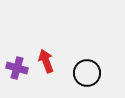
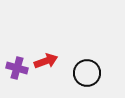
red arrow: rotated 90 degrees clockwise
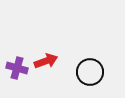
black circle: moved 3 px right, 1 px up
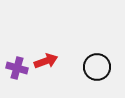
black circle: moved 7 px right, 5 px up
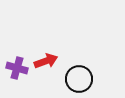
black circle: moved 18 px left, 12 px down
